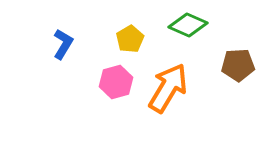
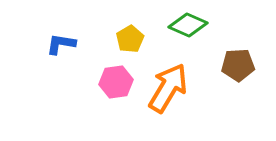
blue L-shape: moved 2 px left; rotated 112 degrees counterclockwise
pink hexagon: rotated 8 degrees clockwise
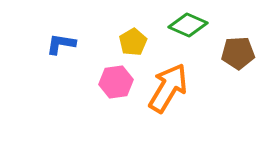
yellow pentagon: moved 3 px right, 3 px down
brown pentagon: moved 12 px up
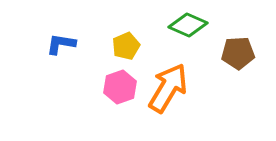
yellow pentagon: moved 7 px left, 4 px down; rotated 8 degrees clockwise
pink hexagon: moved 4 px right, 5 px down; rotated 12 degrees counterclockwise
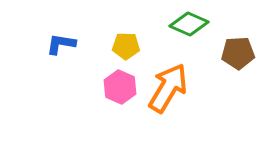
green diamond: moved 1 px right, 1 px up
yellow pentagon: rotated 24 degrees clockwise
pink hexagon: rotated 16 degrees counterclockwise
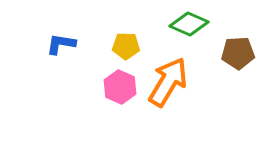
orange arrow: moved 6 px up
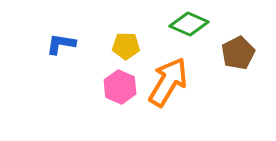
brown pentagon: rotated 24 degrees counterclockwise
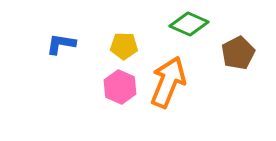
yellow pentagon: moved 2 px left
orange arrow: rotated 9 degrees counterclockwise
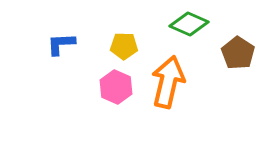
blue L-shape: rotated 12 degrees counterclockwise
brown pentagon: rotated 12 degrees counterclockwise
orange arrow: rotated 9 degrees counterclockwise
pink hexagon: moved 4 px left
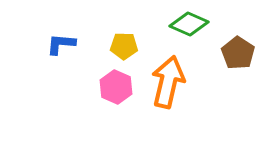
blue L-shape: rotated 8 degrees clockwise
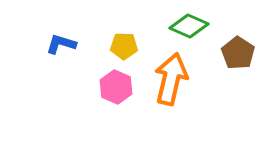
green diamond: moved 2 px down
blue L-shape: rotated 12 degrees clockwise
orange arrow: moved 3 px right, 3 px up
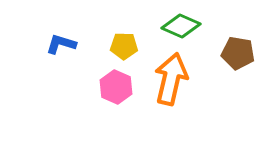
green diamond: moved 8 px left
brown pentagon: rotated 24 degrees counterclockwise
